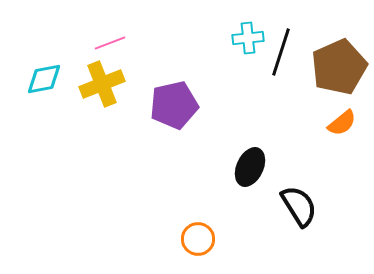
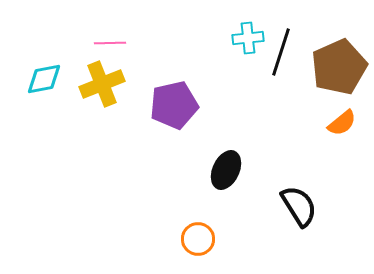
pink line: rotated 20 degrees clockwise
black ellipse: moved 24 px left, 3 px down
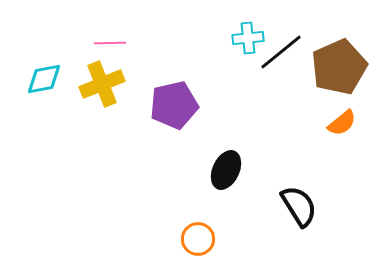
black line: rotated 33 degrees clockwise
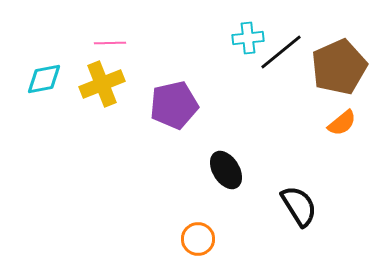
black ellipse: rotated 57 degrees counterclockwise
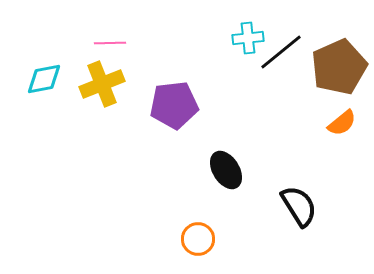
purple pentagon: rotated 6 degrees clockwise
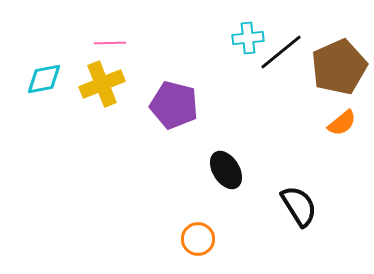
purple pentagon: rotated 21 degrees clockwise
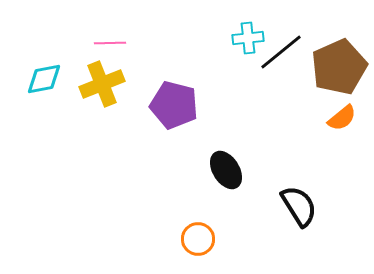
orange semicircle: moved 5 px up
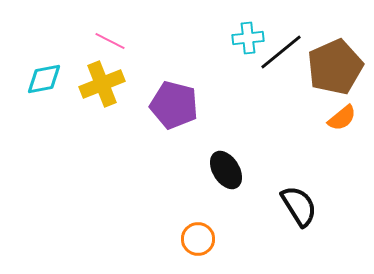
pink line: moved 2 px up; rotated 28 degrees clockwise
brown pentagon: moved 4 px left
